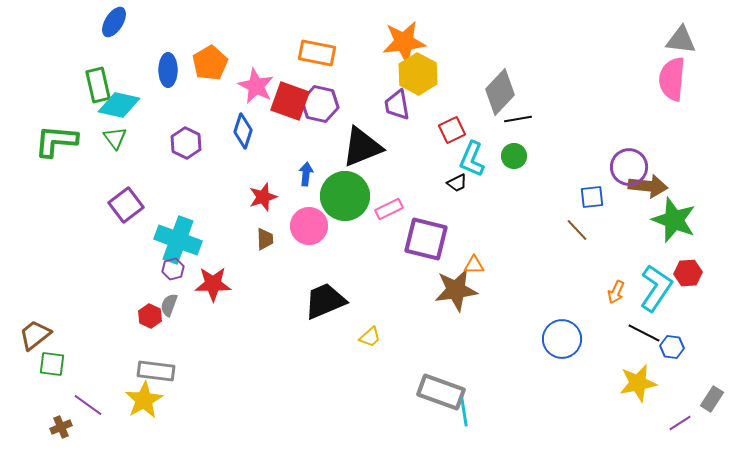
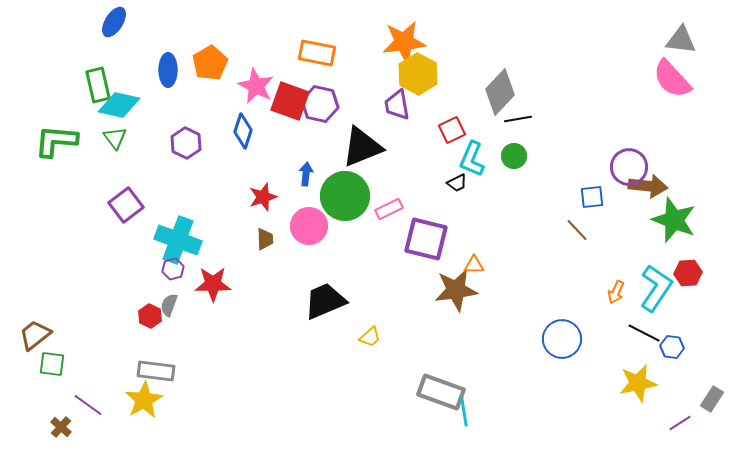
pink semicircle at (672, 79): rotated 48 degrees counterclockwise
brown cross at (61, 427): rotated 25 degrees counterclockwise
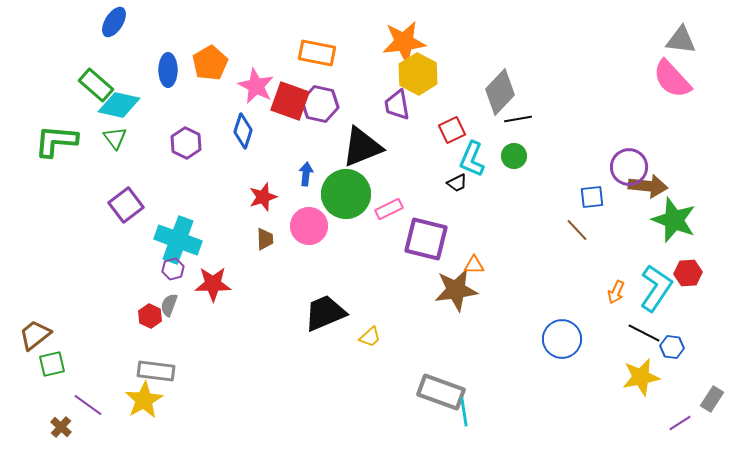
green rectangle at (98, 85): moved 2 px left; rotated 36 degrees counterclockwise
green circle at (345, 196): moved 1 px right, 2 px up
black trapezoid at (325, 301): moved 12 px down
green square at (52, 364): rotated 20 degrees counterclockwise
yellow star at (638, 383): moved 3 px right, 6 px up
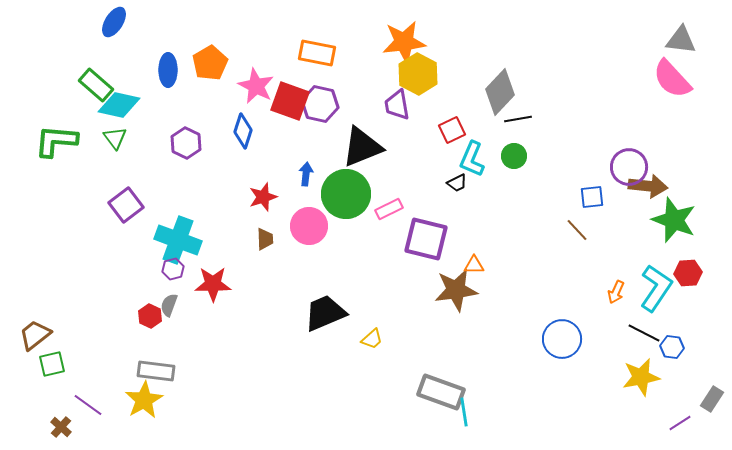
yellow trapezoid at (370, 337): moved 2 px right, 2 px down
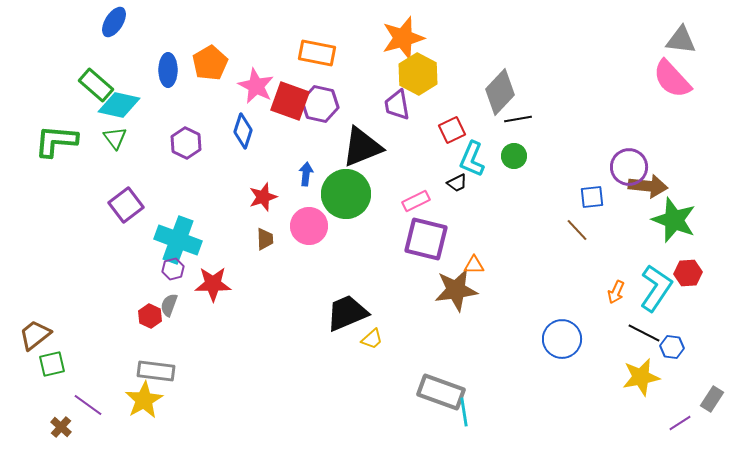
orange star at (404, 42): moved 1 px left, 4 px up; rotated 9 degrees counterclockwise
pink rectangle at (389, 209): moved 27 px right, 8 px up
black trapezoid at (325, 313): moved 22 px right
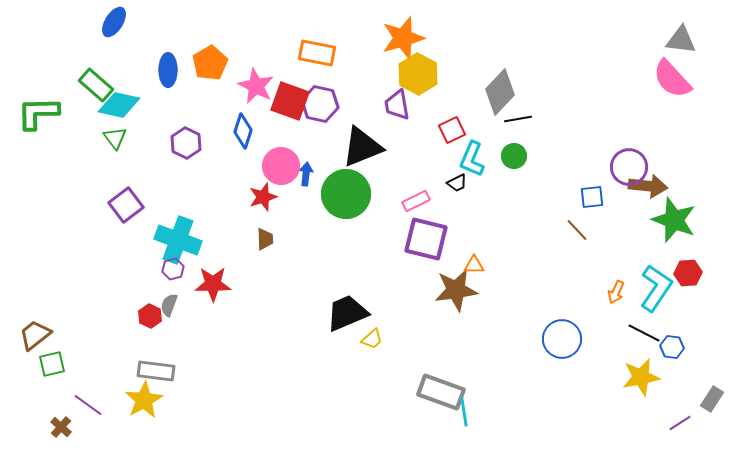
green L-shape at (56, 141): moved 18 px left, 28 px up; rotated 6 degrees counterclockwise
pink circle at (309, 226): moved 28 px left, 60 px up
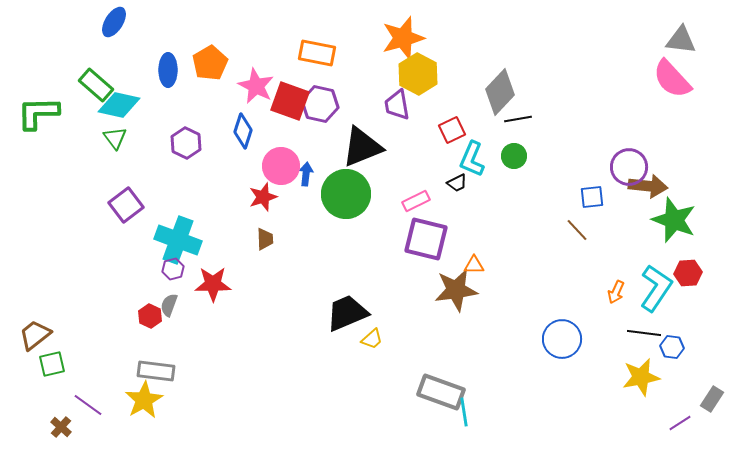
black line at (644, 333): rotated 20 degrees counterclockwise
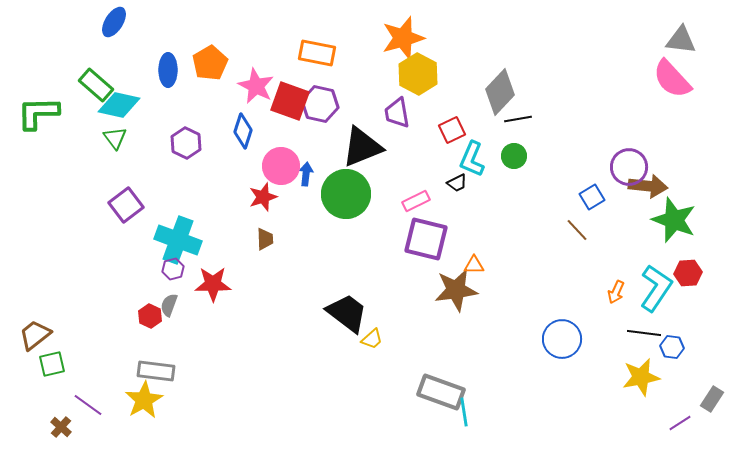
purple trapezoid at (397, 105): moved 8 px down
blue square at (592, 197): rotated 25 degrees counterclockwise
black trapezoid at (347, 313): rotated 60 degrees clockwise
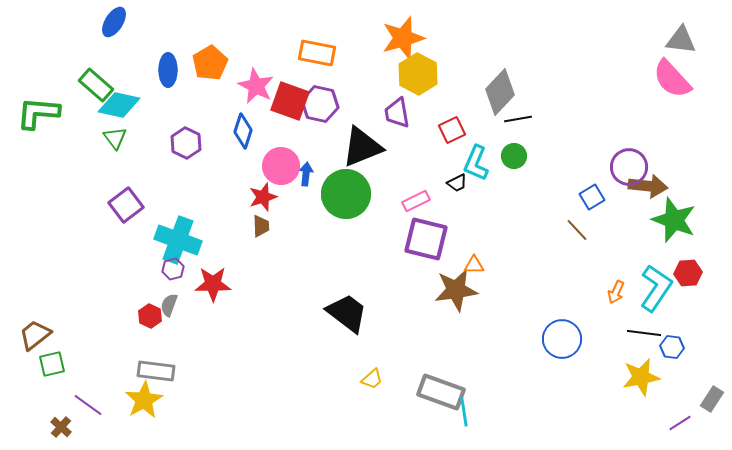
green L-shape at (38, 113): rotated 6 degrees clockwise
cyan L-shape at (472, 159): moved 4 px right, 4 px down
brown trapezoid at (265, 239): moved 4 px left, 13 px up
yellow trapezoid at (372, 339): moved 40 px down
